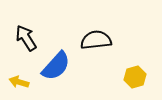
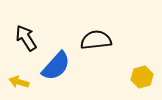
yellow hexagon: moved 7 px right
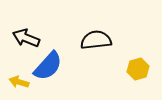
black arrow: rotated 36 degrees counterclockwise
blue semicircle: moved 8 px left
yellow hexagon: moved 4 px left, 8 px up
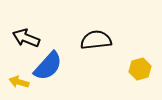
yellow hexagon: moved 2 px right
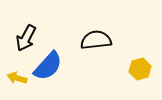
black arrow: rotated 84 degrees counterclockwise
yellow arrow: moved 2 px left, 4 px up
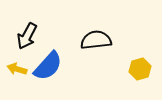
black arrow: moved 1 px right, 2 px up
yellow arrow: moved 9 px up
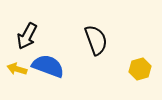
black semicircle: rotated 76 degrees clockwise
blue semicircle: rotated 112 degrees counterclockwise
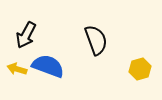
black arrow: moved 1 px left, 1 px up
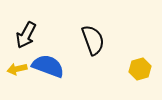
black semicircle: moved 3 px left
yellow arrow: rotated 30 degrees counterclockwise
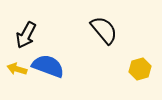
black semicircle: moved 11 px right, 10 px up; rotated 20 degrees counterclockwise
yellow arrow: rotated 30 degrees clockwise
